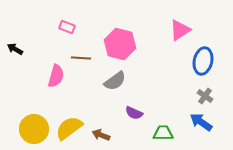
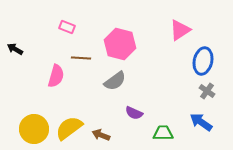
gray cross: moved 2 px right, 5 px up
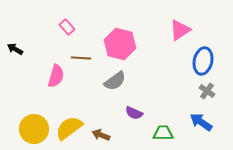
pink rectangle: rotated 28 degrees clockwise
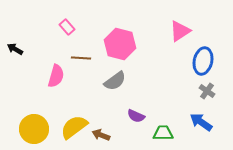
pink triangle: moved 1 px down
purple semicircle: moved 2 px right, 3 px down
yellow semicircle: moved 5 px right, 1 px up
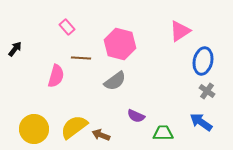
black arrow: rotated 98 degrees clockwise
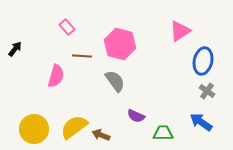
brown line: moved 1 px right, 2 px up
gray semicircle: rotated 90 degrees counterclockwise
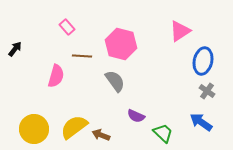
pink hexagon: moved 1 px right
green trapezoid: rotated 45 degrees clockwise
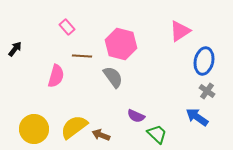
blue ellipse: moved 1 px right
gray semicircle: moved 2 px left, 4 px up
blue arrow: moved 4 px left, 5 px up
green trapezoid: moved 6 px left, 1 px down
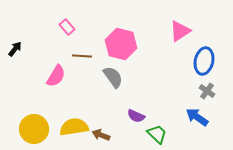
pink semicircle: rotated 15 degrees clockwise
yellow semicircle: rotated 28 degrees clockwise
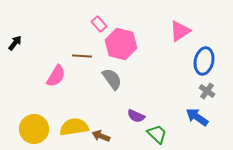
pink rectangle: moved 32 px right, 3 px up
black arrow: moved 6 px up
gray semicircle: moved 1 px left, 2 px down
brown arrow: moved 1 px down
